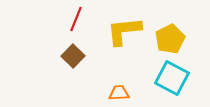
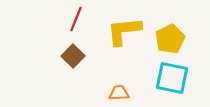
cyan square: rotated 16 degrees counterclockwise
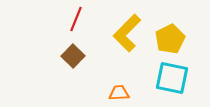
yellow L-shape: moved 3 px right, 2 px down; rotated 39 degrees counterclockwise
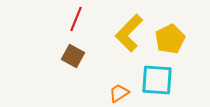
yellow L-shape: moved 2 px right
brown square: rotated 15 degrees counterclockwise
cyan square: moved 15 px left, 2 px down; rotated 8 degrees counterclockwise
orange trapezoid: rotated 30 degrees counterclockwise
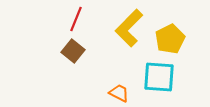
yellow L-shape: moved 5 px up
brown square: moved 5 px up; rotated 10 degrees clockwise
cyan square: moved 2 px right, 3 px up
orange trapezoid: rotated 60 degrees clockwise
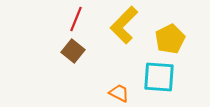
yellow L-shape: moved 5 px left, 3 px up
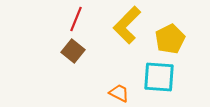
yellow L-shape: moved 3 px right
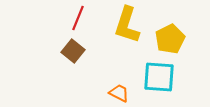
red line: moved 2 px right, 1 px up
yellow L-shape: rotated 27 degrees counterclockwise
